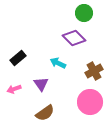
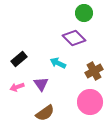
black rectangle: moved 1 px right, 1 px down
pink arrow: moved 3 px right, 2 px up
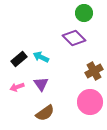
cyan arrow: moved 17 px left, 6 px up
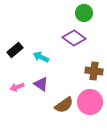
purple diamond: rotated 10 degrees counterclockwise
black rectangle: moved 4 px left, 9 px up
brown cross: rotated 36 degrees clockwise
purple triangle: rotated 21 degrees counterclockwise
brown semicircle: moved 19 px right, 8 px up
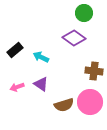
brown semicircle: rotated 18 degrees clockwise
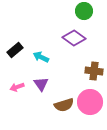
green circle: moved 2 px up
purple triangle: rotated 21 degrees clockwise
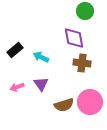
green circle: moved 1 px right
purple diamond: rotated 45 degrees clockwise
brown cross: moved 12 px left, 8 px up
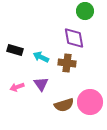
black rectangle: rotated 56 degrees clockwise
brown cross: moved 15 px left
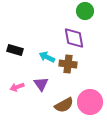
cyan arrow: moved 6 px right
brown cross: moved 1 px right, 1 px down
brown semicircle: rotated 12 degrees counterclockwise
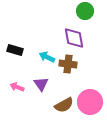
pink arrow: rotated 40 degrees clockwise
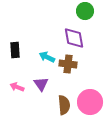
black rectangle: rotated 70 degrees clockwise
brown semicircle: rotated 66 degrees counterclockwise
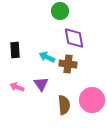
green circle: moved 25 px left
pink circle: moved 2 px right, 2 px up
